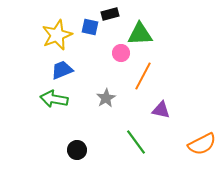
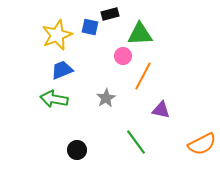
pink circle: moved 2 px right, 3 px down
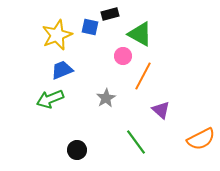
green triangle: rotated 32 degrees clockwise
green arrow: moved 4 px left; rotated 32 degrees counterclockwise
purple triangle: rotated 30 degrees clockwise
orange semicircle: moved 1 px left, 5 px up
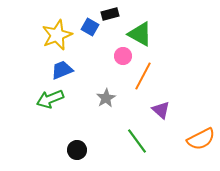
blue square: rotated 18 degrees clockwise
green line: moved 1 px right, 1 px up
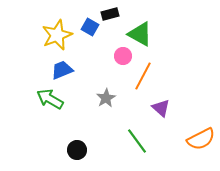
green arrow: rotated 52 degrees clockwise
purple triangle: moved 2 px up
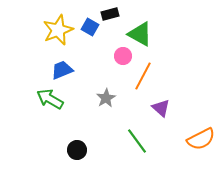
yellow star: moved 1 px right, 5 px up
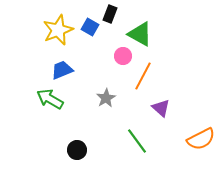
black rectangle: rotated 54 degrees counterclockwise
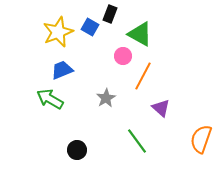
yellow star: moved 2 px down
orange semicircle: rotated 136 degrees clockwise
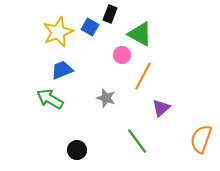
pink circle: moved 1 px left, 1 px up
gray star: rotated 24 degrees counterclockwise
purple triangle: rotated 36 degrees clockwise
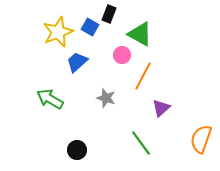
black rectangle: moved 1 px left
blue trapezoid: moved 15 px right, 8 px up; rotated 20 degrees counterclockwise
green line: moved 4 px right, 2 px down
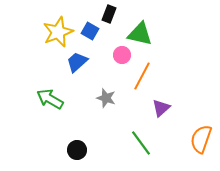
blue square: moved 4 px down
green triangle: rotated 16 degrees counterclockwise
orange line: moved 1 px left
